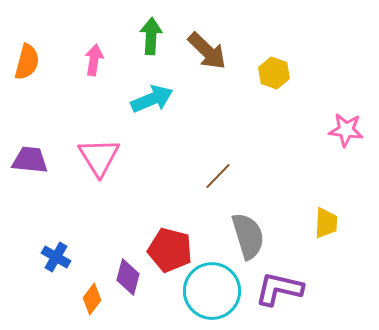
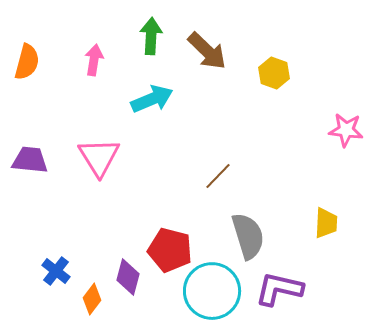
blue cross: moved 14 px down; rotated 8 degrees clockwise
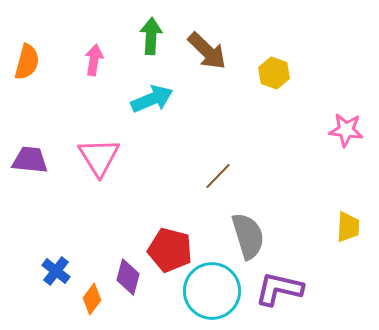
yellow trapezoid: moved 22 px right, 4 px down
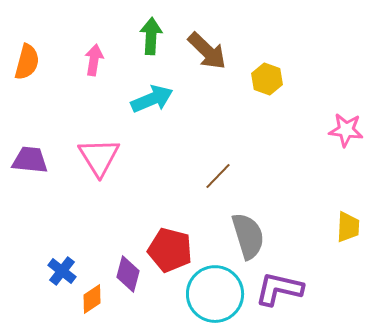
yellow hexagon: moved 7 px left, 6 px down
blue cross: moved 6 px right
purple diamond: moved 3 px up
cyan circle: moved 3 px right, 3 px down
orange diamond: rotated 20 degrees clockwise
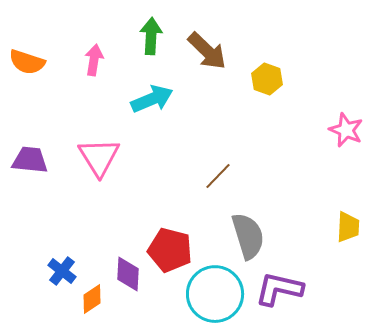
orange semicircle: rotated 93 degrees clockwise
pink star: rotated 16 degrees clockwise
purple diamond: rotated 12 degrees counterclockwise
